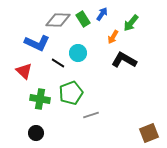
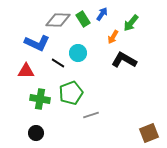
red triangle: moved 2 px right; rotated 42 degrees counterclockwise
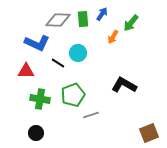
green rectangle: rotated 28 degrees clockwise
black L-shape: moved 25 px down
green pentagon: moved 2 px right, 2 px down
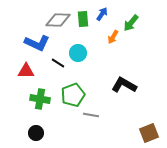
gray line: rotated 28 degrees clockwise
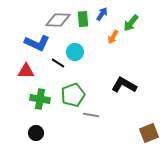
cyan circle: moved 3 px left, 1 px up
